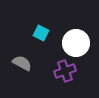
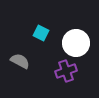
gray semicircle: moved 2 px left, 2 px up
purple cross: moved 1 px right
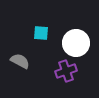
cyan square: rotated 21 degrees counterclockwise
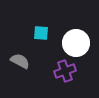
purple cross: moved 1 px left
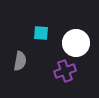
gray semicircle: rotated 72 degrees clockwise
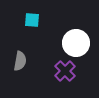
cyan square: moved 9 px left, 13 px up
purple cross: rotated 25 degrees counterclockwise
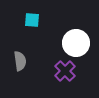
gray semicircle: rotated 18 degrees counterclockwise
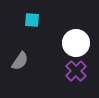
gray semicircle: rotated 42 degrees clockwise
purple cross: moved 11 px right
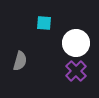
cyan square: moved 12 px right, 3 px down
gray semicircle: rotated 18 degrees counterclockwise
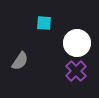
white circle: moved 1 px right
gray semicircle: rotated 18 degrees clockwise
